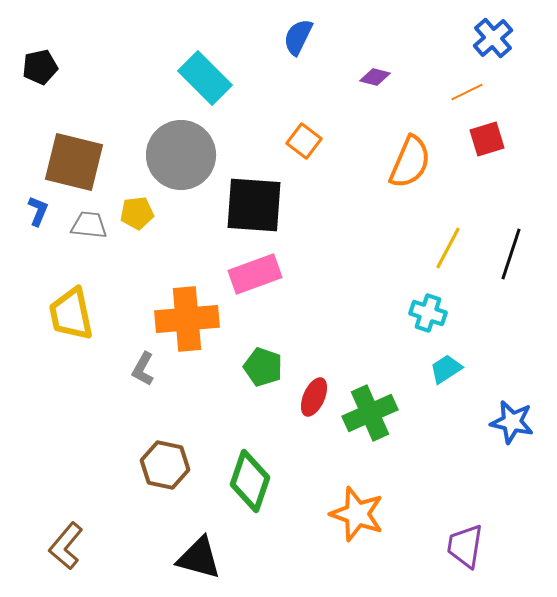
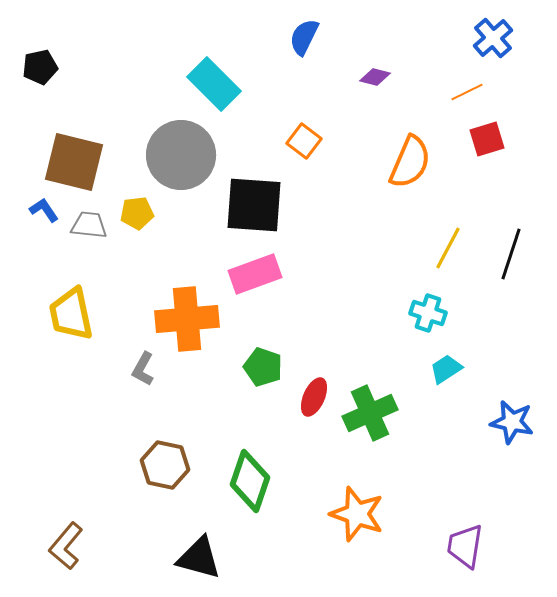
blue semicircle: moved 6 px right
cyan rectangle: moved 9 px right, 6 px down
blue L-shape: moved 6 px right, 1 px up; rotated 56 degrees counterclockwise
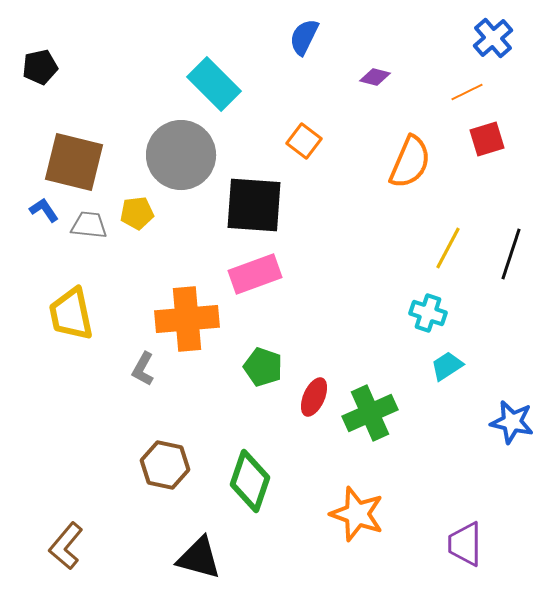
cyan trapezoid: moved 1 px right, 3 px up
purple trapezoid: moved 2 px up; rotated 9 degrees counterclockwise
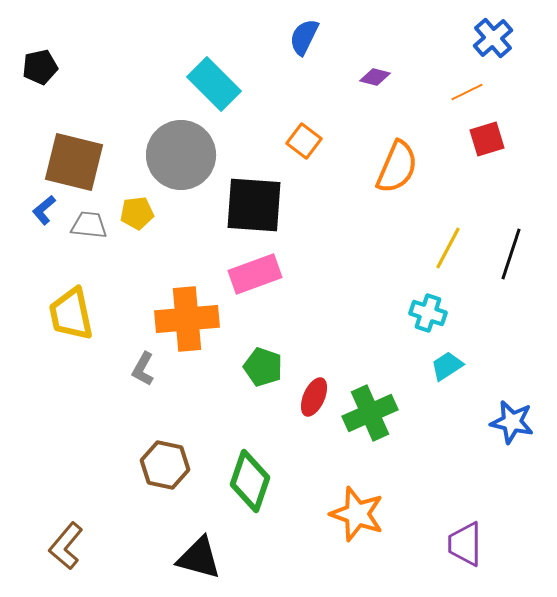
orange semicircle: moved 13 px left, 5 px down
blue L-shape: rotated 96 degrees counterclockwise
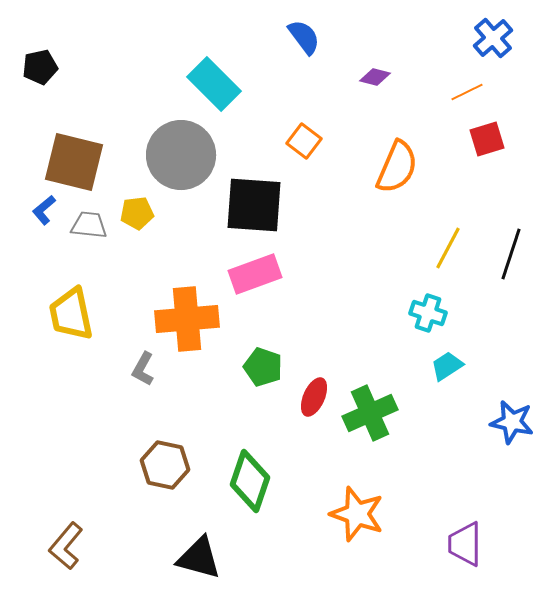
blue semicircle: rotated 117 degrees clockwise
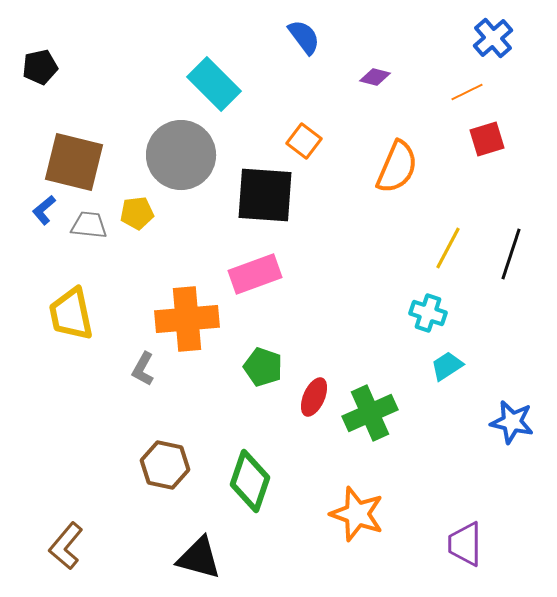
black square: moved 11 px right, 10 px up
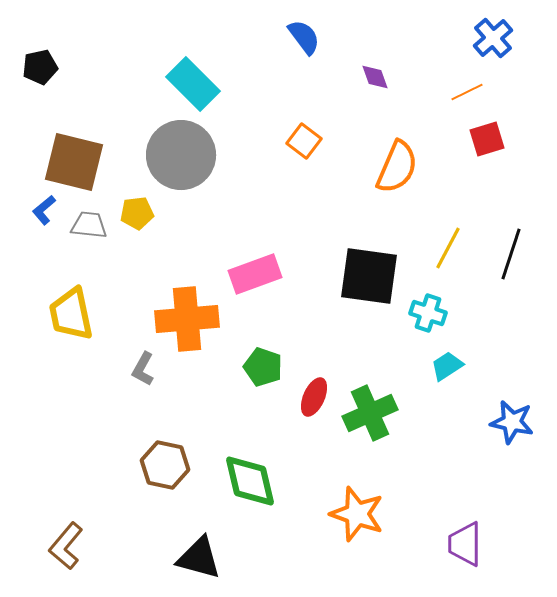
purple diamond: rotated 56 degrees clockwise
cyan rectangle: moved 21 px left
black square: moved 104 px right, 81 px down; rotated 4 degrees clockwise
green diamond: rotated 32 degrees counterclockwise
